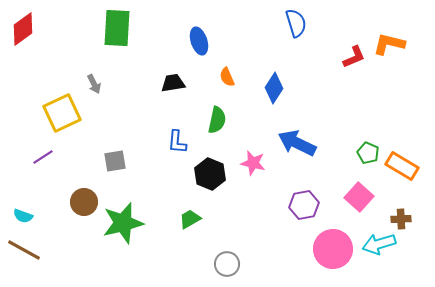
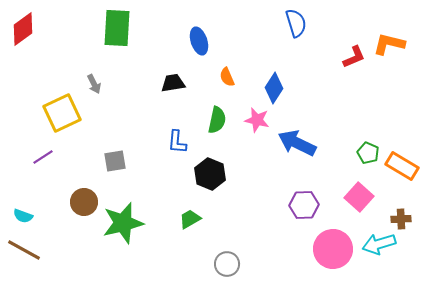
pink star: moved 4 px right, 43 px up
purple hexagon: rotated 8 degrees clockwise
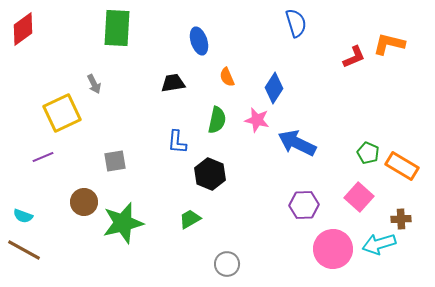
purple line: rotated 10 degrees clockwise
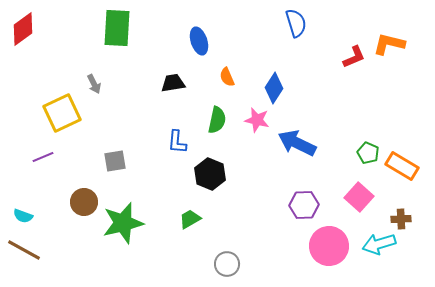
pink circle: moved 4 px left, 3 px up
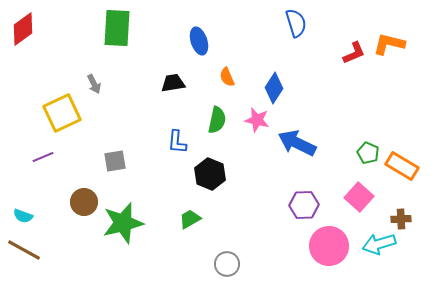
red L-shape: moved 4 px up
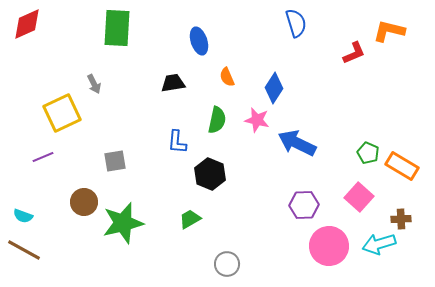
red diamond: moved 4 px right, 5 px up; rotated 12 degrees clockwise
orange L-shape: moved 13 px up
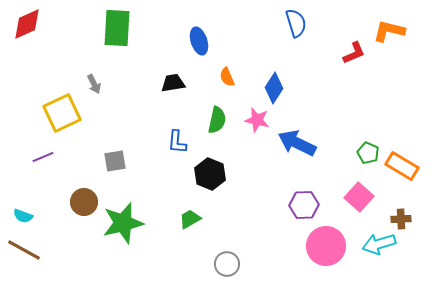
pink circle: moved 3 px left
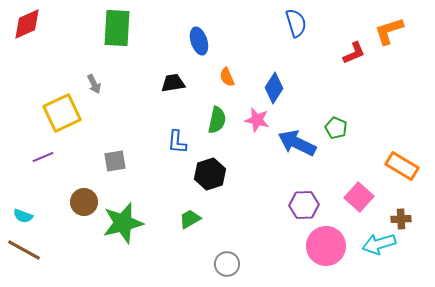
orange L-shape: rotated 32 degrees counterclockwise
green pentagon: moved 32 px left, 25 px up
black hexagon: rotated 20 degrees clockwise
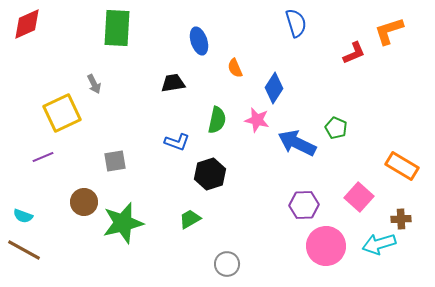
orange semicircle: moved 8 px right, 9 px up
blue L-shape: rotated 75 degrees counterclockwise
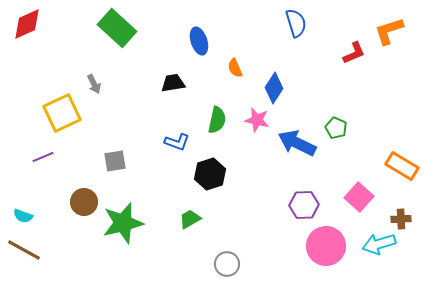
green rectangle: rotated 51 degrees counterclockwise
